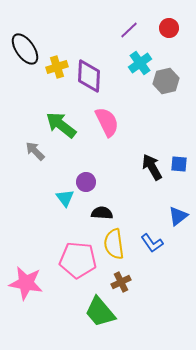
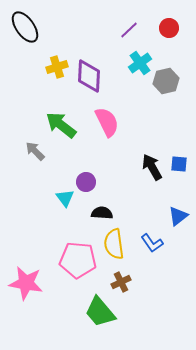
black ellipse: moved 22 px up
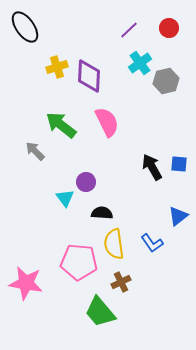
pink pentagon: moved 1 px right, 2 px down
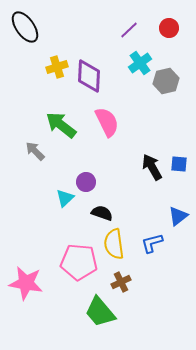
cyan triangle: rotated 24 degrees clockwise
black semicircle: rotated 15 degrees clockwise
blue L-shape: rotated 110 degrees clockwise
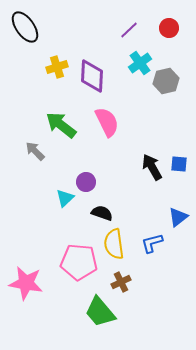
purple diamond: moved 3 px right
blue triangle: moved 1 px down
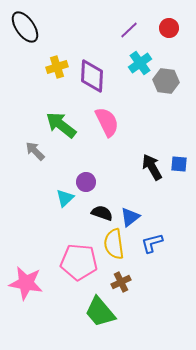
gray hexagon: rotated 20 degrees clockwise
blue triangle: moved 48 px left
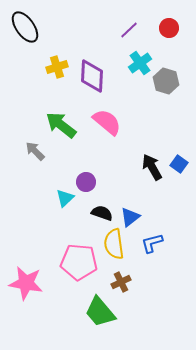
gray hexagon: rotated 10 degrees clockwise
pink semicircle: rotated 24 degrees counterclockwise
blue square: rotated 30 degrees clockwise
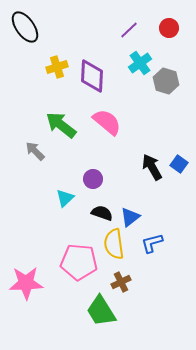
purple circle: moved 7 px right, 3 px up
pink star: rotated 12 degrees counterclockwise
green trapezoid: moved 1 px right, 1 px up; rotated 8 degrees clockwise
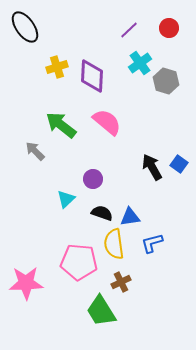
cyan triangle: moved 1 px right, 1 px down
blue triangle: rotated 30 degrees clockwise
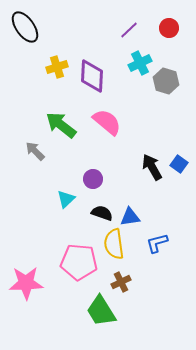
cyan cross: rotated 10 degrees clockwise
blue L-shape: moved 5 px right
